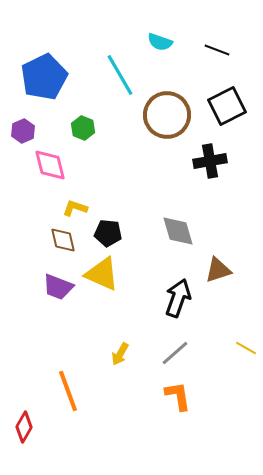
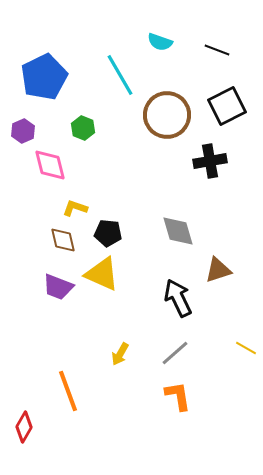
black arrow: rotated 45 degrees counterclockwise
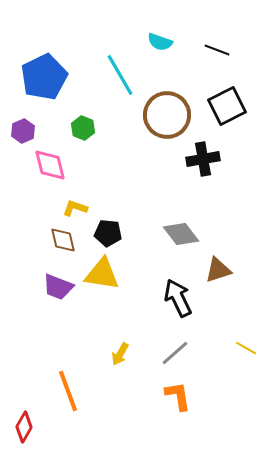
black cross: moved 7 px left, 2 px up
gray diamond: moved 3 px right, 3 px down; rotated 21 degrees counterclockwise
yellow triangle: rotated 15 degrees counterclockwise
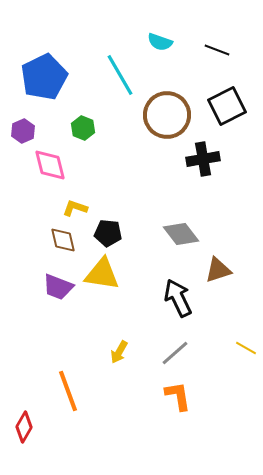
yellow arrow: moved 1 px left, 2 px up
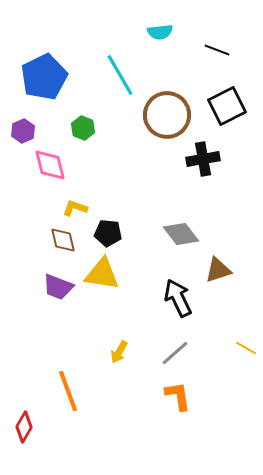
cyan semicircle: moved 10 px up; rotated 25 degrees counterclockwise
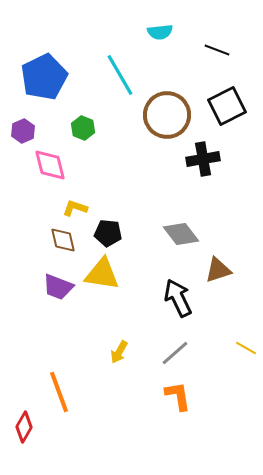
orange line: moved 9 px left, 1 px down
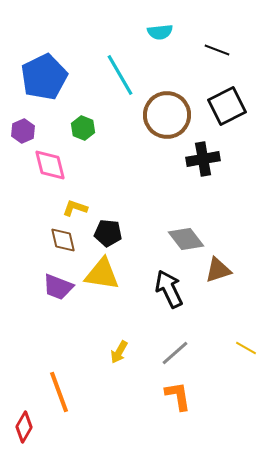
gray diamond: moved 5 px right, 5 px down
black arrow: moved 9 px left, 9 px up
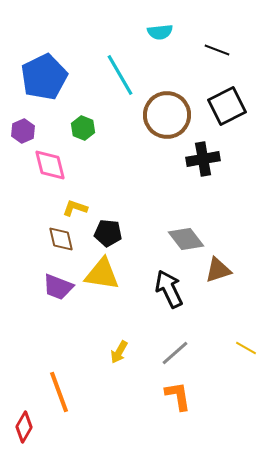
brown diamond: moved 2 px left, 1 px up
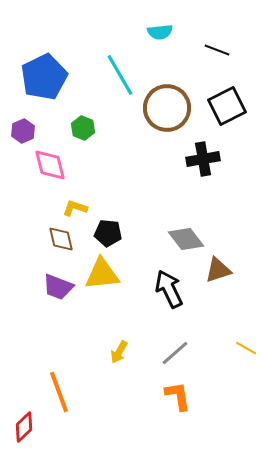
brown circle: moved 7 px up
yellow triangle: rotated 15 degrees counterclockwise
red diamond: rotated 16 degrees clockwise
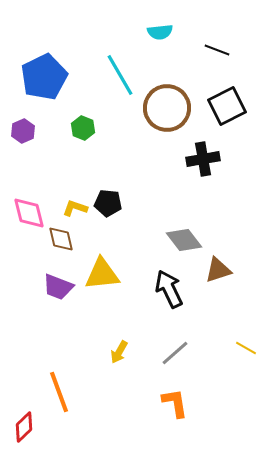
pink diamond: moved 21 px left, 48 px down
black pentagon: moved 30 px up
gray diamond: moved 2 px left, 1 px down
orange L-shape: moved 3 px left, 7 px down
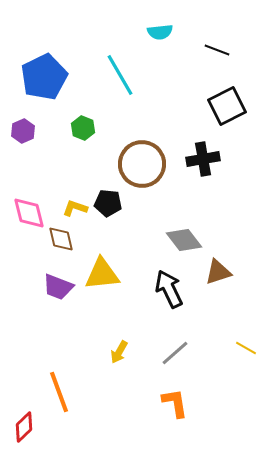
brown circle: moved 25 px left, 56 px down
brown triangle: moved 2 px down
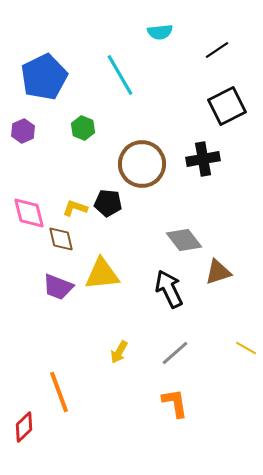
black line: rotated 55 degrees counterclockwise
